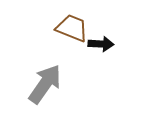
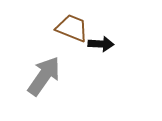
gray arrow: moved 1 px left, 8 px up
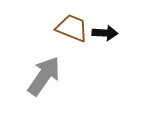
black arrow: moved 4 px right, 11 px up
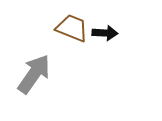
gray arrow: moved 10 px left, 2 px up
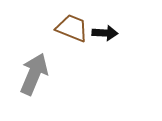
gray arrow: rotated 12 degrees counterclockwise
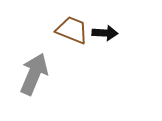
brown trapezoid: moved 2 px down
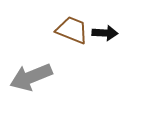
gray arrow: moved 3 px left, 3 px down; rotated 135 degrees counterclockwise
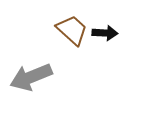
brown trapezoid: rotated 20 degrees clockwise
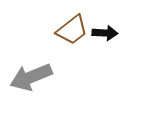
brown trapezoid: rotated 100 degrees clockwise
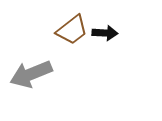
gray arrow: moved 3 px up
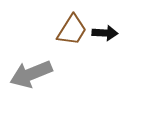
brown trapezoid: rotated 20 degrees counterclockwise
